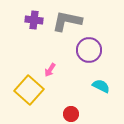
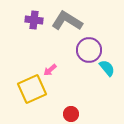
gray L-shape: rotated 20 degrees clockwise
pink arrow: rotated 16 degrees clockwise
cyan semicircle: moved 6 px right, 18 px up; rotated 24 degrees clockwise
yellow square: moved 3 px right, 1 px up; rotated 24 degrees clockwise
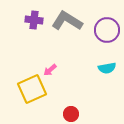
purple circle: moved 18 px right, 20 px up
cyan semicircle: rotated 120 degrees clockwise
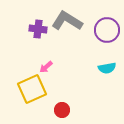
purple cross: moved 4 px right, 9 px down
pink arrow: moved 4 px left, 3 px up
red circle: moved 9 px left, 4 px up
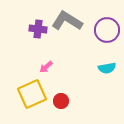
yellow square: moved 5 px down
red circle: moved 1 px left, 9 px up
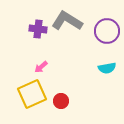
purple circle: moved 1 px down
pink arrow: moved 5 px left
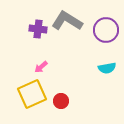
purple circle: moved 1 px left, 1 px up
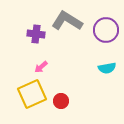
purple cross: moved 2 px left, 5 px down
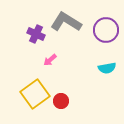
gray L-shape: moved 1 px left, 1 px down
purple cross: rotated 18 degrees clockwise
pink arrow: moved 9 px right, 7 px up
yellow square: moved 3 px right; rotated 12 degrees counterclockwise
